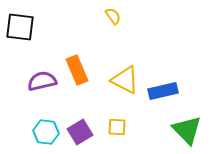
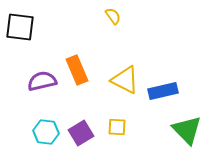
purple square: moved 1 px right, 1 px down
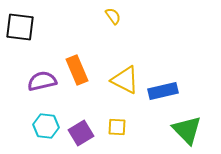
cyan hexagon: moved 6 px up
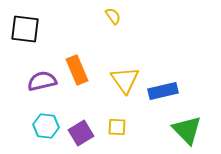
black square: moved 5 px right, 2 px down
yellow triangle: rotated 28 degrees clockwise
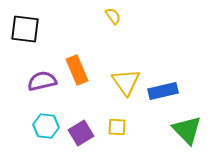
yellow triangle: moved 1 px right, 2 px down
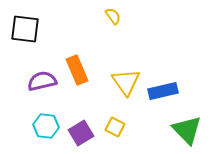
yellow square: moved 2 px left; rotated 24 degrees clockwise
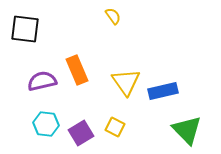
cyan hexagon: moved 2 px up
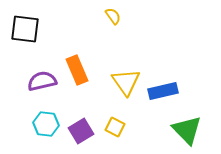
purple square: moved 2 px up
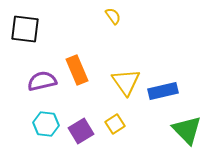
yellow square: moved 3 px up; rotated 30 degrees clockwise
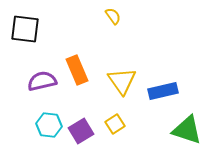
yellow triangle: moved 4 px left, 1 px up
cyan hexagon: moved 3 px right, 1 px down
green triangle: rotated 28 degrees counterclockwise
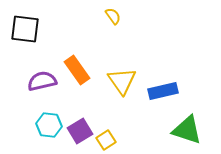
orange rectangle: rotated 12 degrees counterclockwise
yellow square: moved 9 px left, 16 px down
purple square: moved 1 px left
